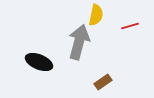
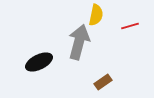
black ellipse: rotated 48 degrees counterclockwise
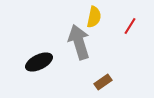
yellow semicircle: moved 2 px left, 2 px down
red line: rotated 42 degrees counterclockwise
gray arrow: rotated 32 degrees counterclockwise
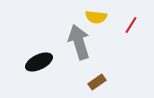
yellow semicircle: moved 2 px right; rotated 85 degrees clockwise
red line: moved 1 px right, 1 px up
brown rectangle: moved 6 px left
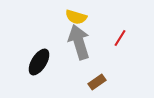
yellow semicircle: moved 20 px left; rotated 10 degrees clockwise
red line: moved 11 px left, 13 px down
black ellipse: rotated 32 degrees counterclockwise
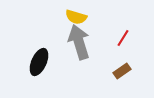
red line: moved 3 px right
black ellipse: rotated 8 degrees counterclockwise
brown rectangle: moved 25 px right, 11 px up
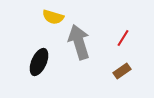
yellow semicircle: moved 23 px left
